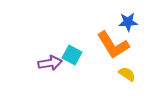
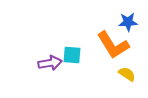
cyan square: rotated 24 degrees counterclockwise
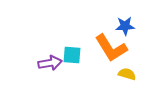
blue star: moved 3 px left, 4 px down
orange L-shape: moved 2 px left, 3 px down
yellow semicircle: rotated 18 degrees counterclockwise
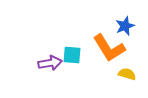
blue star: rotated 18 degrees counterclockwise
orange L-shape: moved 2 px left
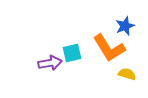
cyan square: moved 2 px up; rotated 18 degrees counterclockwise
